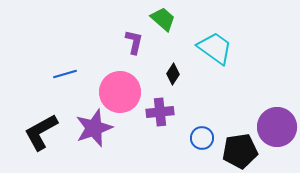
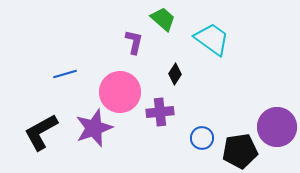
cyan trapezoid: moved 3 px left, 9 px up
black diamond: moved 2 px right
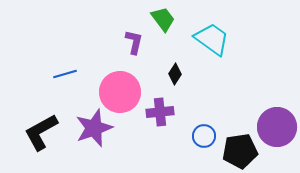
green trapezoid: rotated 12 degrees clockwise
blue circle: moved 2 px right, 2 px up
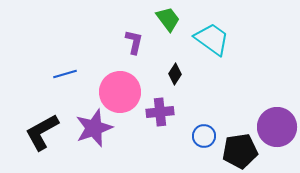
green trapezoid: moved 5 px right
black L-shape: moved 1 px right
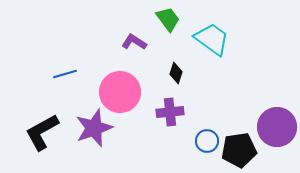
purple L-shape: rotated 70 degrees counterclockwise
black diamond: moved 1 px right, 1 px up; rotated 15 degrees counterclockwise
purple cross: moved 10 px right
blue circle: moved 3 px right, 5 px down
black pentagon: moved 1 px left, 1 px up
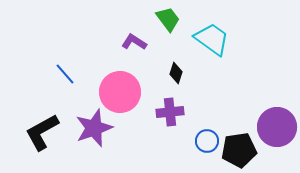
blue line: rotated 65 degrees clockwise
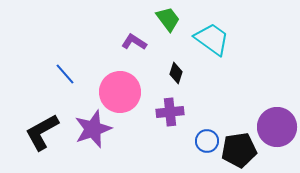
purple star: moved 1 px left, 1 px down
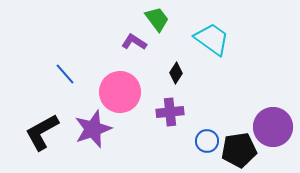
green trapezoid: moved 11 px left
black diamond: rotated 15 degrees clockwise
purple circle: moved 4 px left
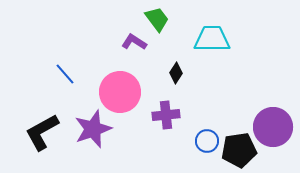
cyan trapezoid: rotated 36 degrees counterclockwise
purple cross: moved 4 px left, 3 px down
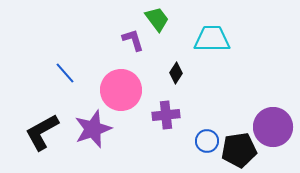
purple L-shape: moved 1 px left, 2 px up; rotated 40 degrees clockwise
blue line: moved 1 px up
pink circle: moved 1 px right, 2 px up
